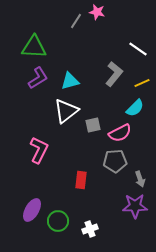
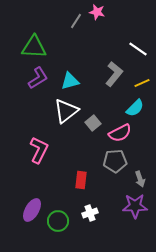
gray square: moved 2 px up; rotated 28 degrees counterclockwise
white cross: moved 16 px up
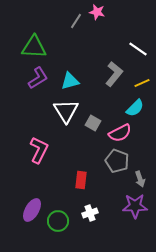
white triangle: rotated 24 degrees counterclockwise
gray square: rotated 21 degrees counterclockwise
gray pentagon: moved 2 px right; rotated 25 degrees clockwise
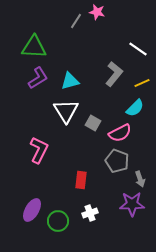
purple star: moved 3 px left, 2 px up
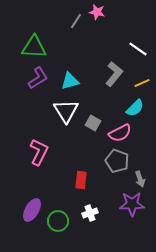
pink L-shape: moved 2 px down
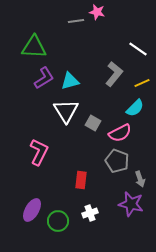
gray line: rotated 49 degrees clockwise
purple L-shape: moved 6 px right
purple star: moved 1 px left; rotated 15 degrees clockwise
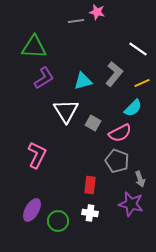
cyan triangle: moved 13 px right
cyan semicircle: moved 2 px left
pink L-shape: moved 2 px left, 3 px down
red rectangle: moved 9 px right, 5 px down
white cross: rotated 28 degrees clockwise
